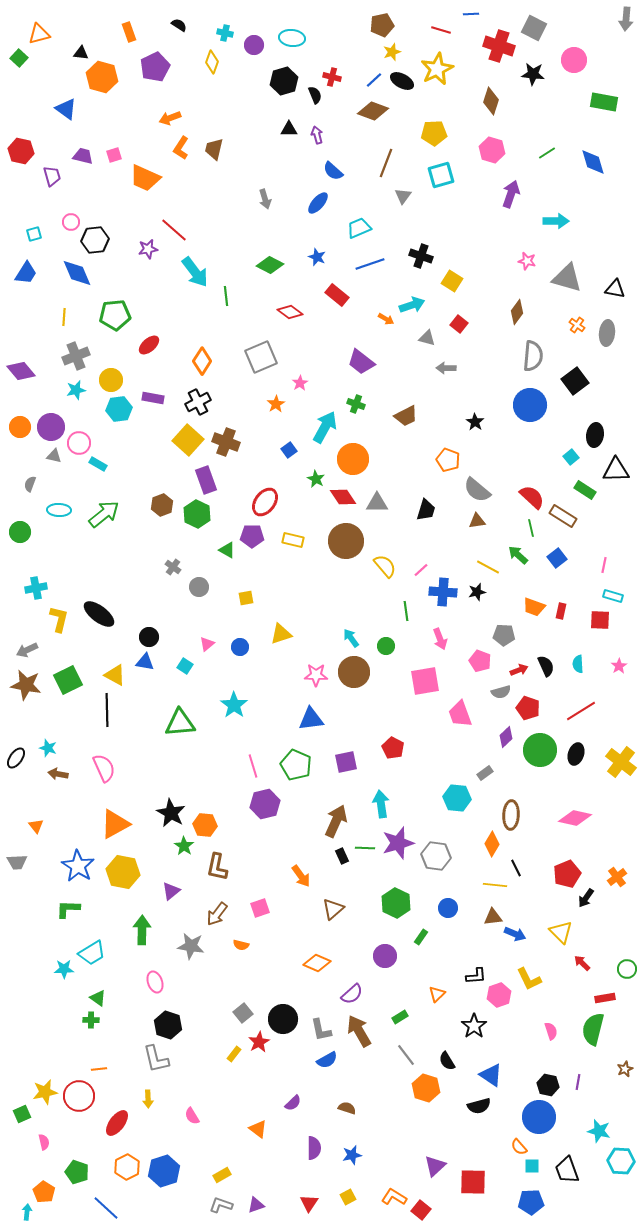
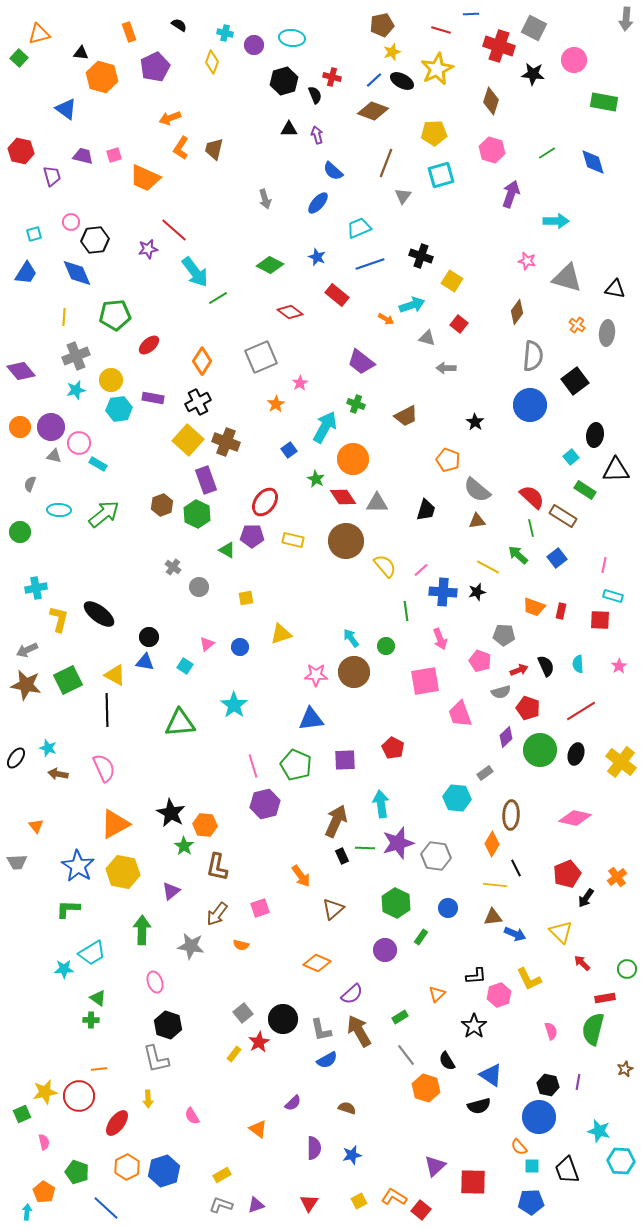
green line at (226, 296): moved 8 px left, 2 px down; rotated 66 degrees clockwise
purple square at (346, 762): moved 1 px left, 2 px up; rotated 10 degrees clockwise
purple circle at (385, 956): moved 6 px up
yellow square at (348, 1197): moved 11 px right, 4 px down
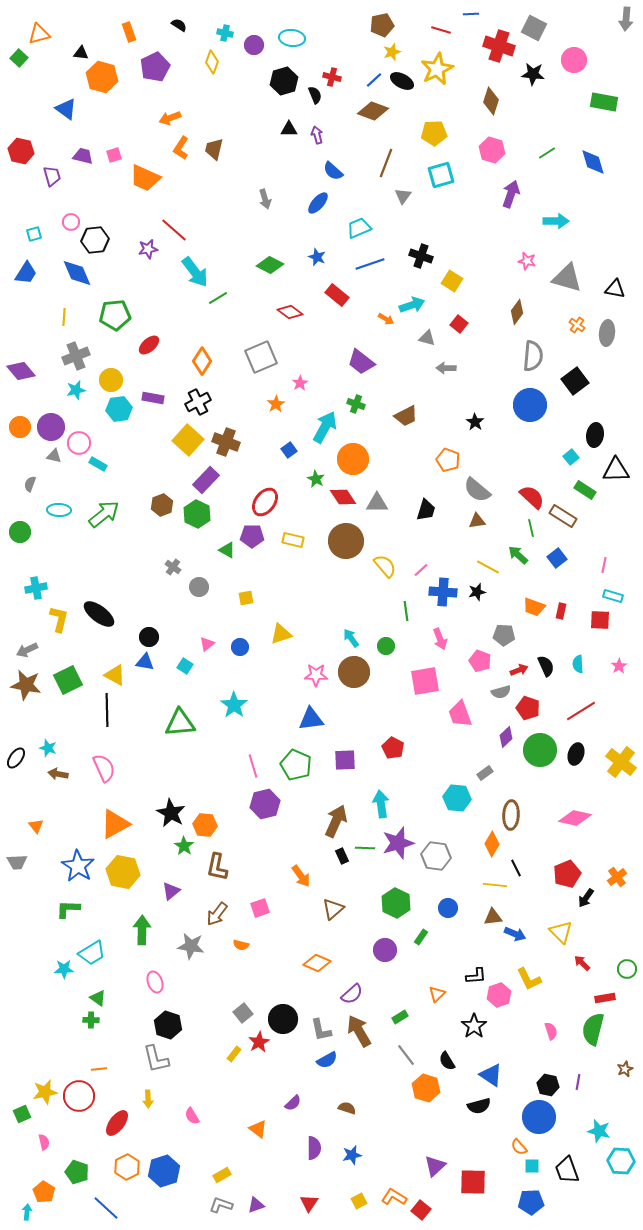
purple rectangle at (206, 480): rotated 64 degrees clockwise
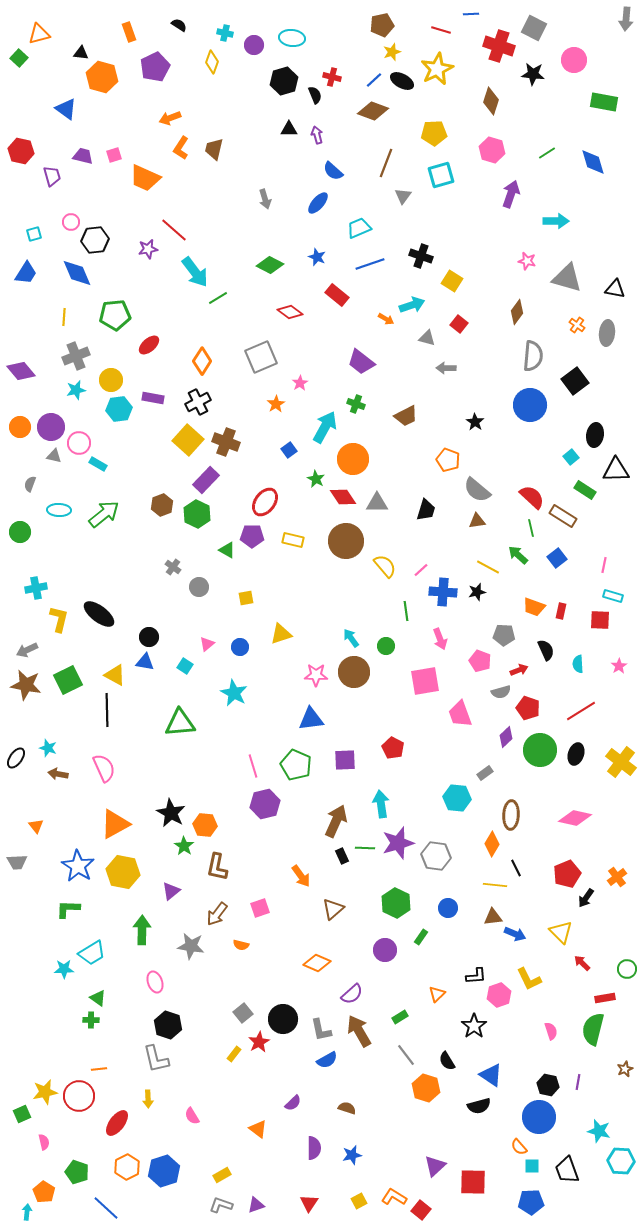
black semicircle at (546, 666): moved 16 px up
cyan star at (234, 705): moved 12 px up; rotated 8 degrees counterclockwise
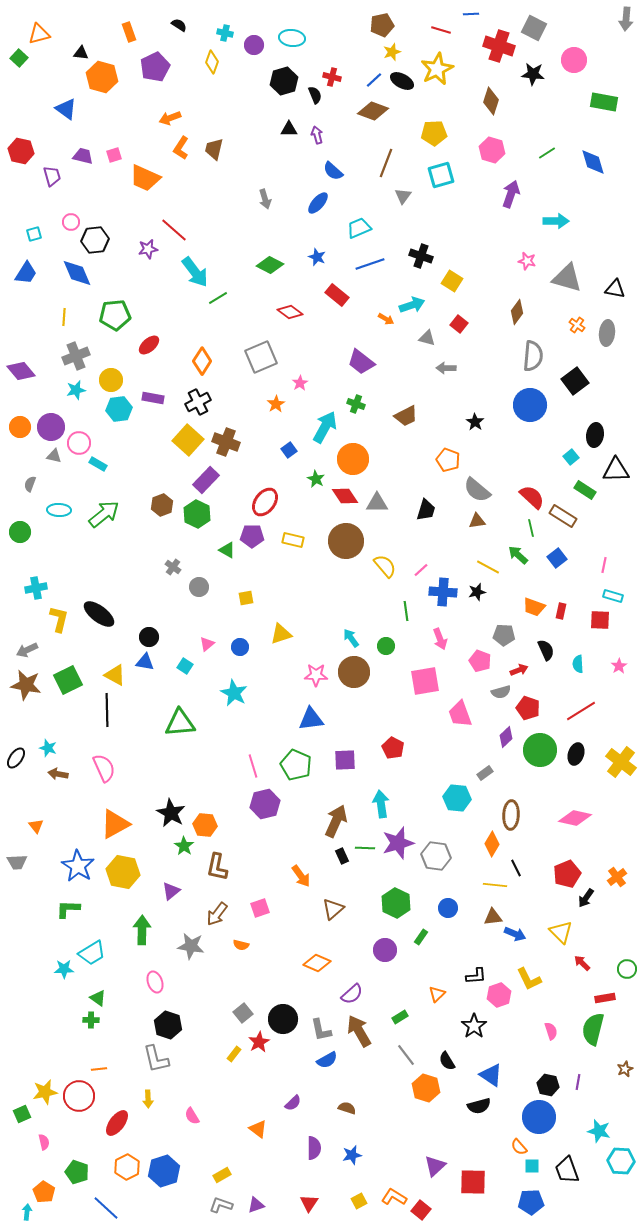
red diamond at (343, 497): moved 2 px right, 1 px up
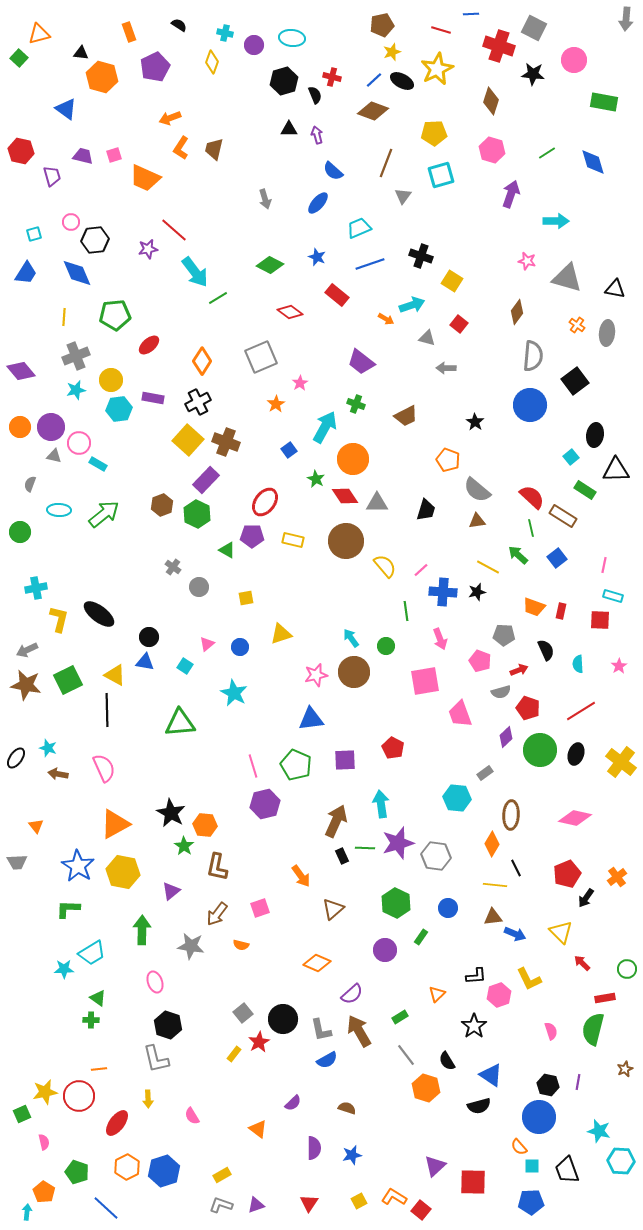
pink star at (316, 675): rotated 15 degrees counterclockwise
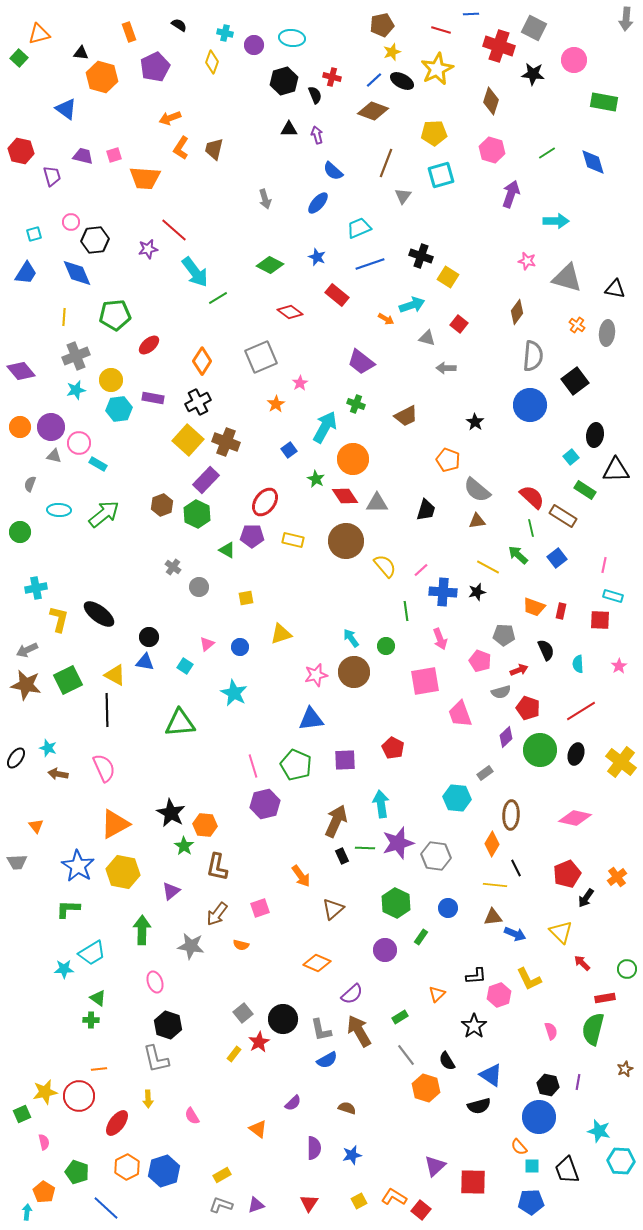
orange trapezoid at (145, 178): rotated 20 degrees counterclockwise
yellow square at (452, 281): moved 4 px left, 4 px up
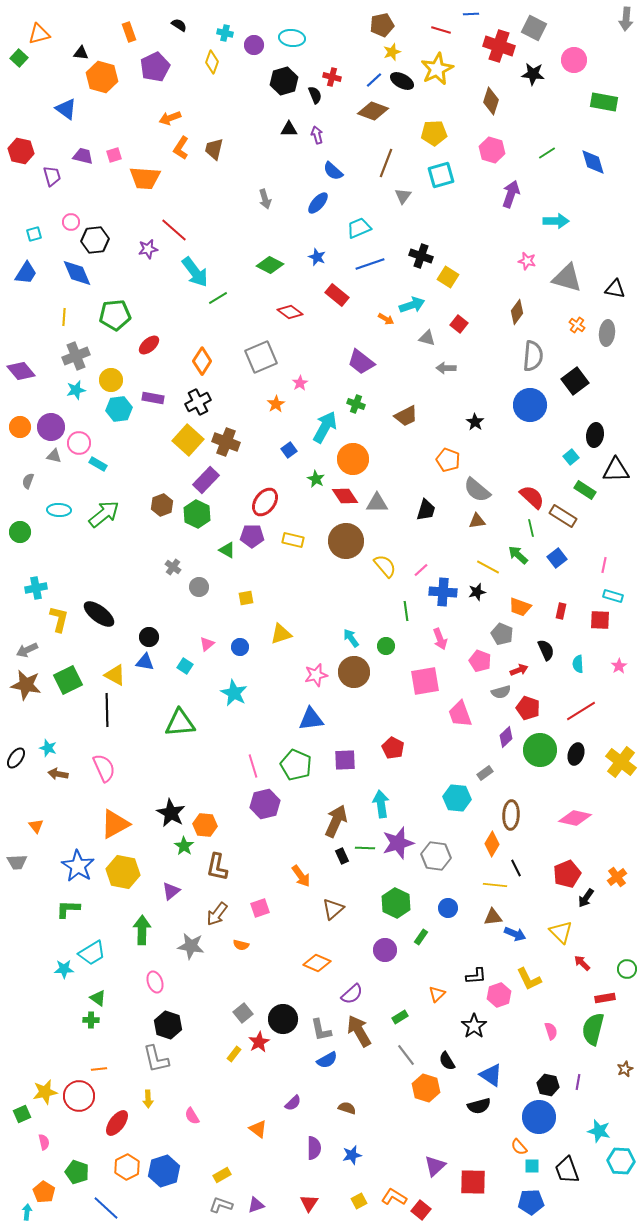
gray semicircle at (30, 484): moved 2 px left, 3 px up
orange trapezoid at (534, 607): moved 14 px left
gray pentagon at (504, 635): moved 2 px left, 1 px up; rotated 20 degrees clockwise
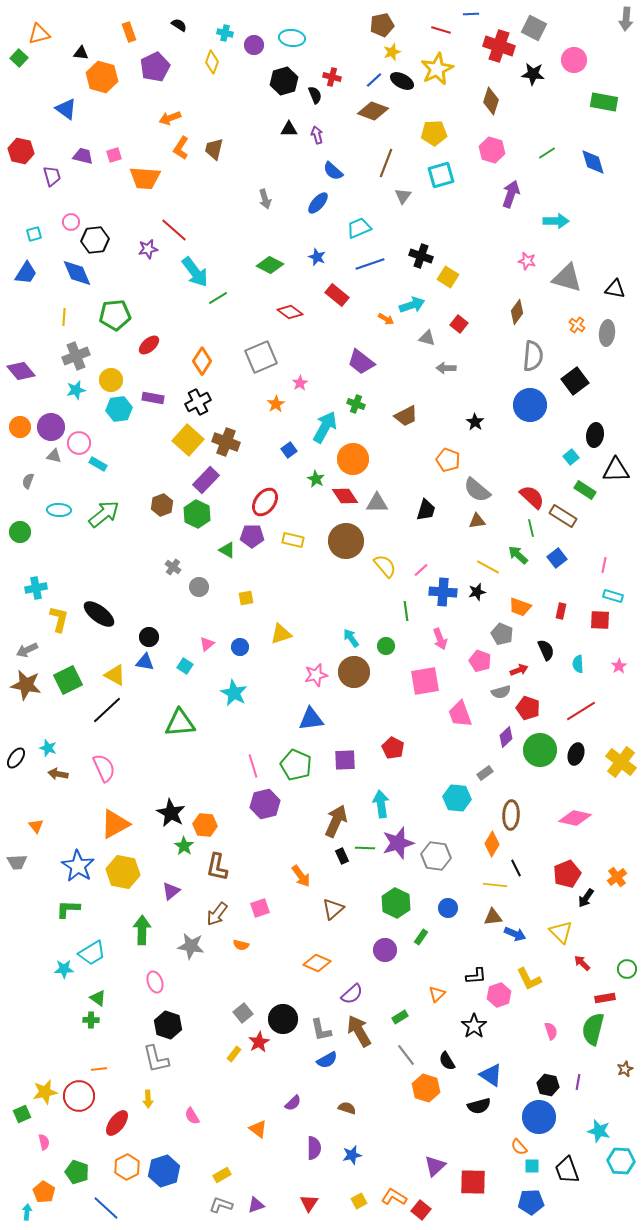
black line at (107, 710): rotated 48 degrees clockwise
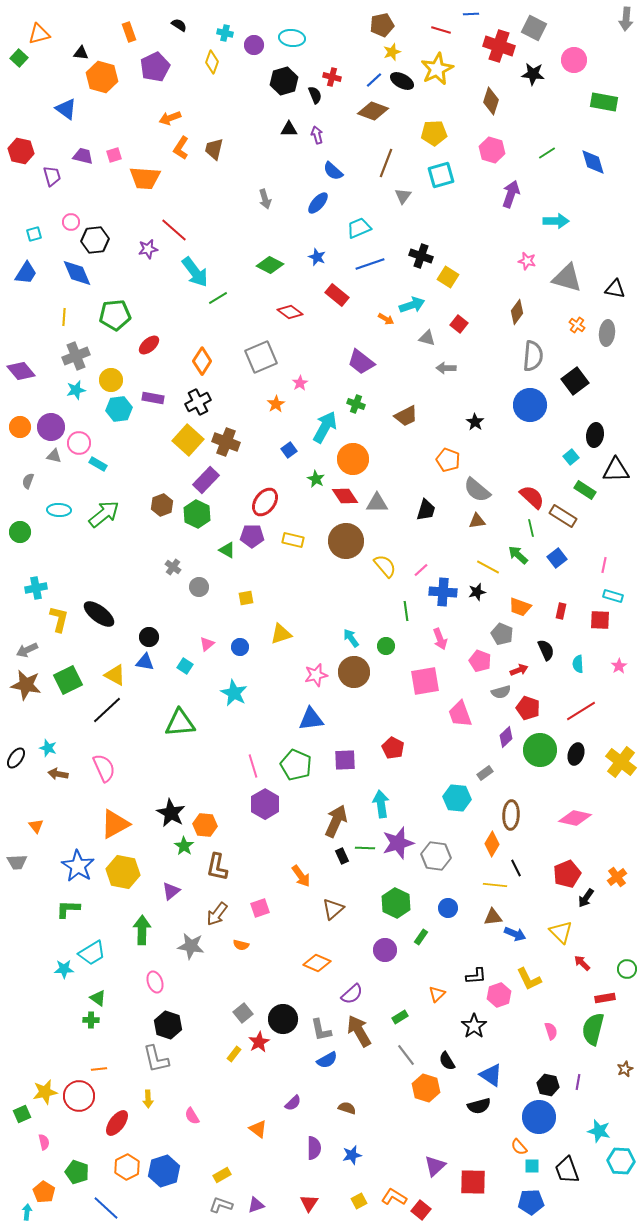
purple hexagon at (265, 804): rotated 16 degrees counterclockwise
